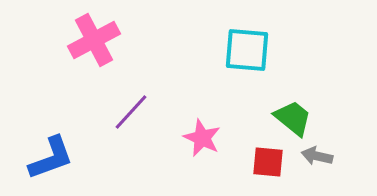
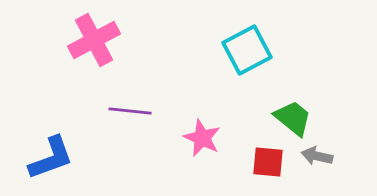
cyan square: rotated 33 degrees counterclockwise
purple line: moved 1 px left, 1 px up; rotated 54 degrees clockwise
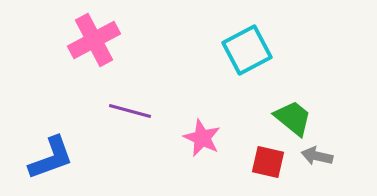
purple line: rotated 9 degrees clockwise
red square: rotated 8 degrees clockwise
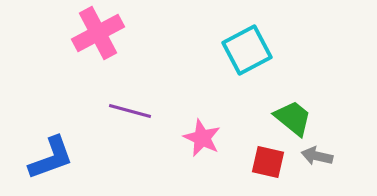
pink cross: moved 4 px right, 7 px up
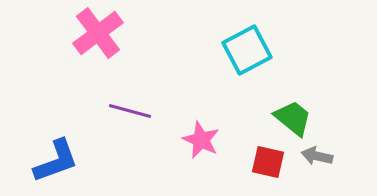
pink cross: rotated 9 degrees counterclockwise
pink star: moved 1 px left, 2 px down
blue L-shape: moved 5 px right, 3 px down
